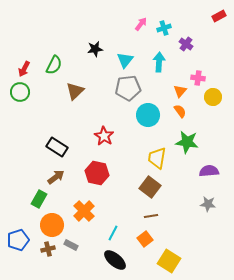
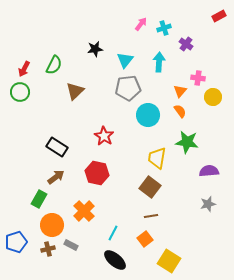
gray star: rotated 21 degrees counterclockwise
blue pentagon: moved 2 px left, 2 px down
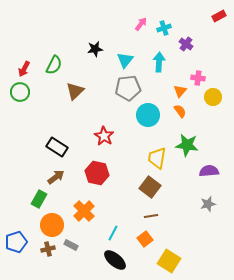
green star: moved 3 px down
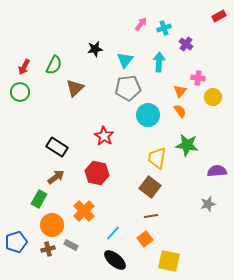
red arrow: moved 2 px up
brown triangle: moved 3 px up
purple semicircle: moved 8 px right
cyan line: rotated 14 degrees clockwise
yellow square: rotated 20 degrees counterclockwise
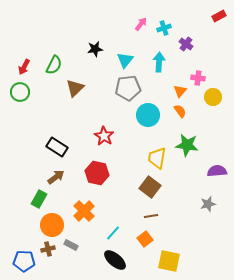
blue pentagon: moved 8 px right, 19 px down; rotated 20 degrees clockwise
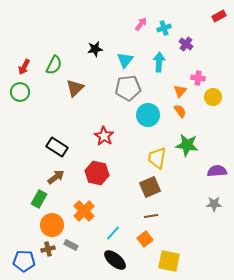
brown square: rotated 30 degrees clockwise
gray star: moved 6 px right; rotated 14 degrees clockwise
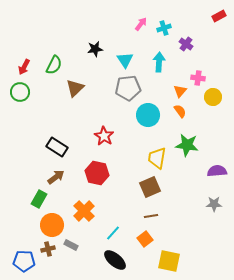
cyan triangle: rotated 12 degrees counterclockwise
